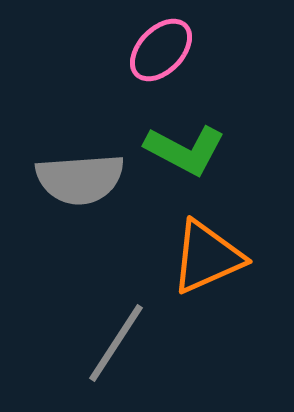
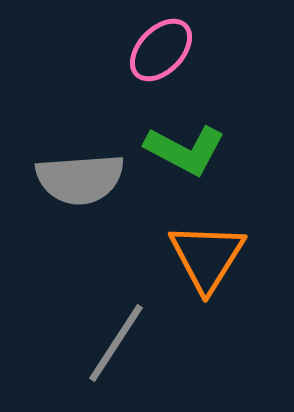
orange triangle: rotated 34 degrees counterclockwise
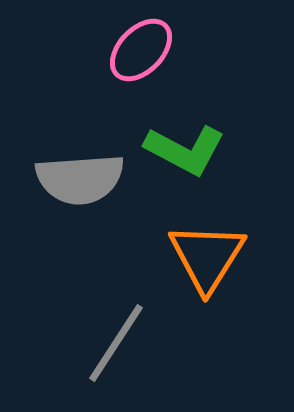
pink ellipse: moved 20 px left
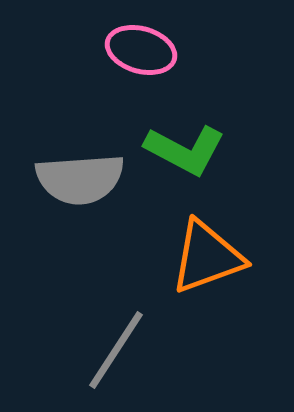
pink ellipse: rotated 62 degrees clockwise
orange triangle: rotated 38 degrees clockwise
gray line: moved 7 px down
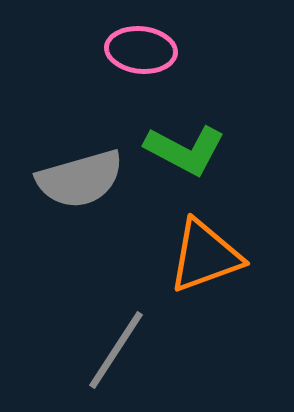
pink ellipse: rotated 10 degrees counterclockwise
gray semicircle: rotated 12 degrees counterclockwise
orange triangle: moved 2 px left, 1 px up
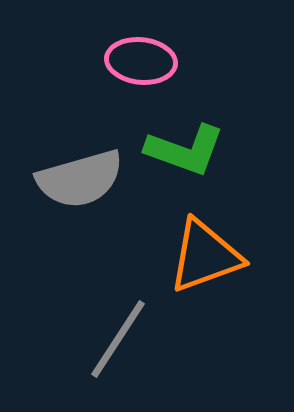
pink ellipse: moved 11 px down
green L-shape: rotated 8 degrees counterclockwise
gray line: moved 2 px right, 11 px up
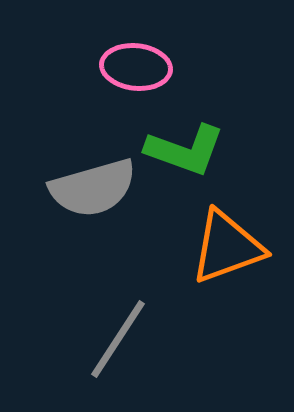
pink ellipse: moved 5 px left, 6 px down
gray semicircle: moved 13 px right, 9 px down
orange triangle: moved 22 px right, 9 px up
